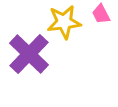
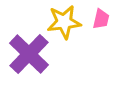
pink trapezoid: moved 5 px down; rotated 140 degrees counterclockwise
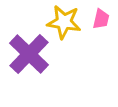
yellow star: rotated 16 degrees clockwise
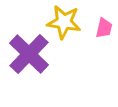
pink trapezoid: moved 3 px right, 9 px down
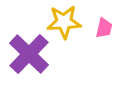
yellow star: rotated 12 degrees counterclockwise
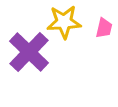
purple cross: moved 2 px up
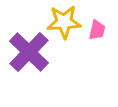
pink trapezoid: moved 7 px left, 2 px down
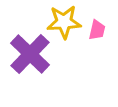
purple cross: moved 1 px right, 2 px down
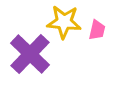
yellow star: rotated 8 degrees clockwise
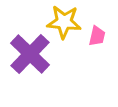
pink trapezoid: moved 6 px down
